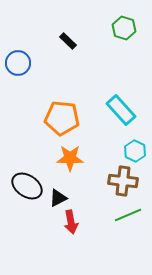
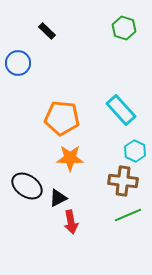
black rectangle: moved 21 px left, 10 px up
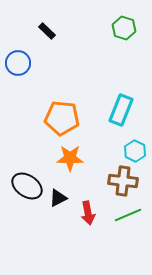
cyan rectangle: rotated 64 degrees clockwise
red arrow: moved 17 px right, 9 px up
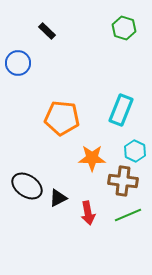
orange star: moved 22 px right
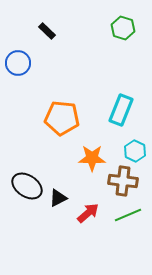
green hexagon: moved 1 px left
red arrow: rotated 120 degrees counterclockwise
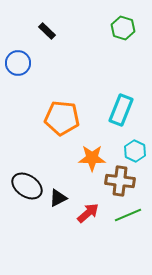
brown cross: moved 3 px left
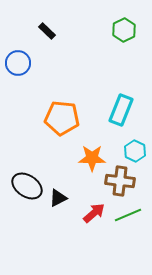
green hexagon: moved 1 px right, 2 px down; rotated 15 degrees clockwise
red arrow: moved 6 px right
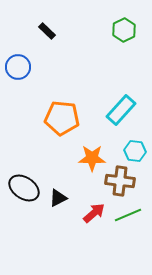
blue circle: moved 4 px down
cyan rectangle: rotated 20 degrees clockwise
cyan hexagon: rotated 20 degrees counterclockwise
black ellipse: moved 3 px left, 2 px down
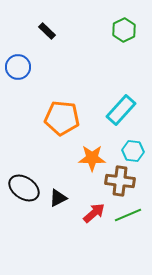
cyan hexagon: moved 2 px left
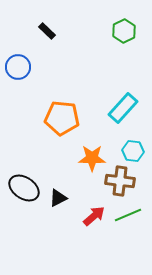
green hexagon: moved 1 px down
cyan rectangle: moved 2 px right, 2 px up
red arrow: moved 3 px down
